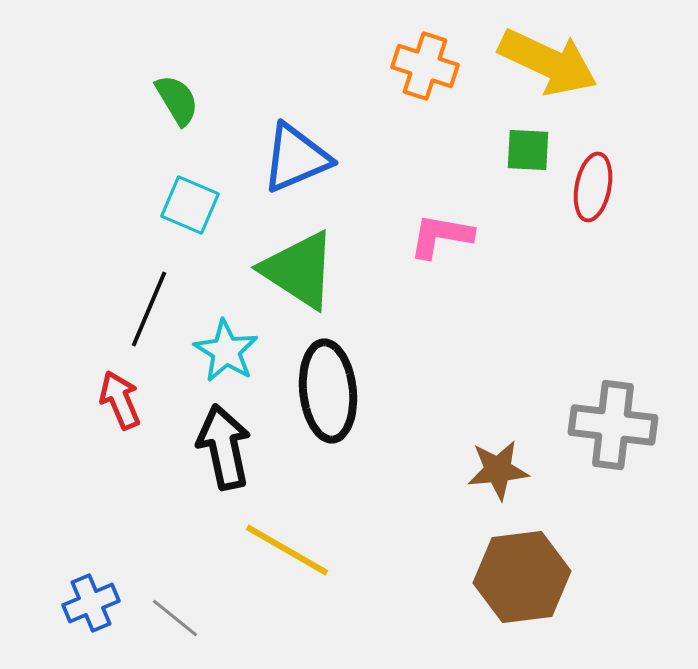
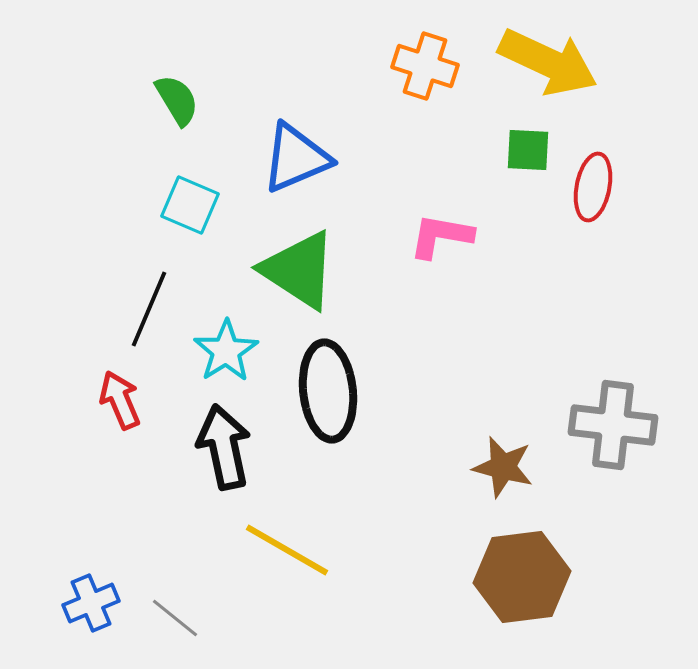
cyan star: rotated 8 degrees clockwise
brown star: moved 5 px right, 3 px up; rotated 20 degrees clockwise
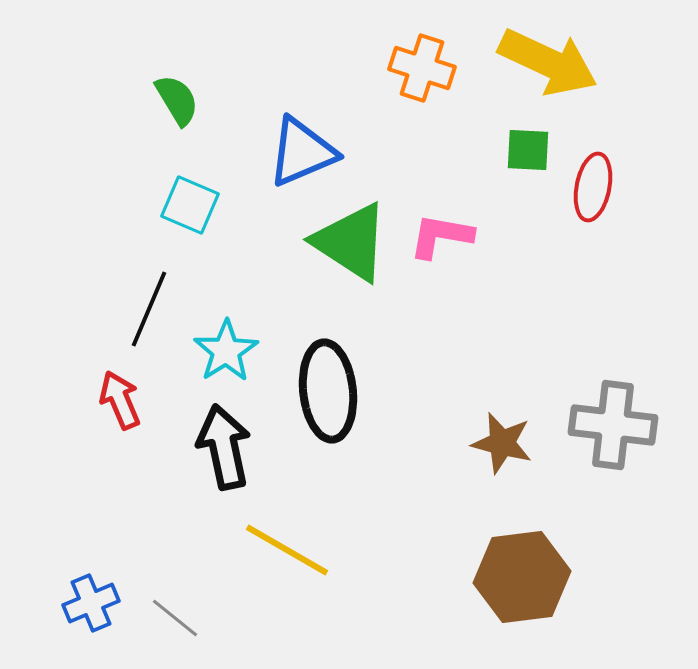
orange cross: moved 3 px left, 2 px down
blue triangle: moved 6 px right, 6 px up
green triangle: moved 52 px right, 28 px up
brown star: moved 1 px left, 24 px up
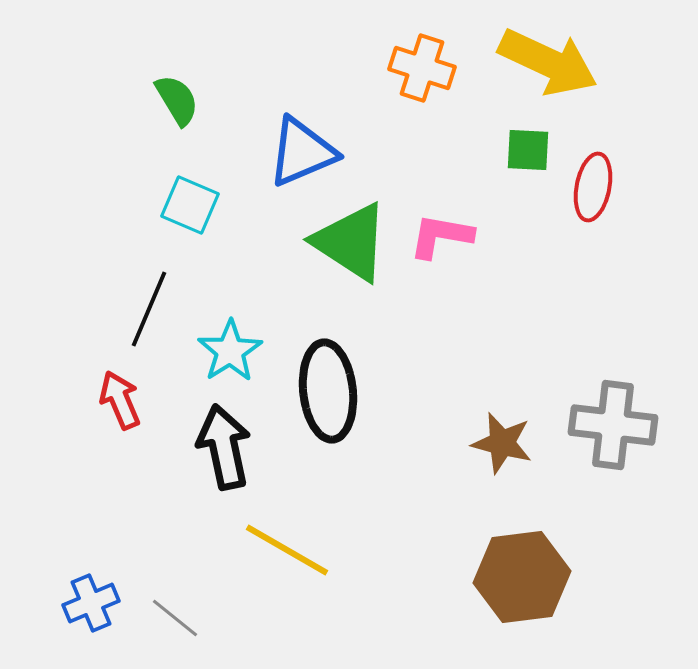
cyan star: moved 4 px right
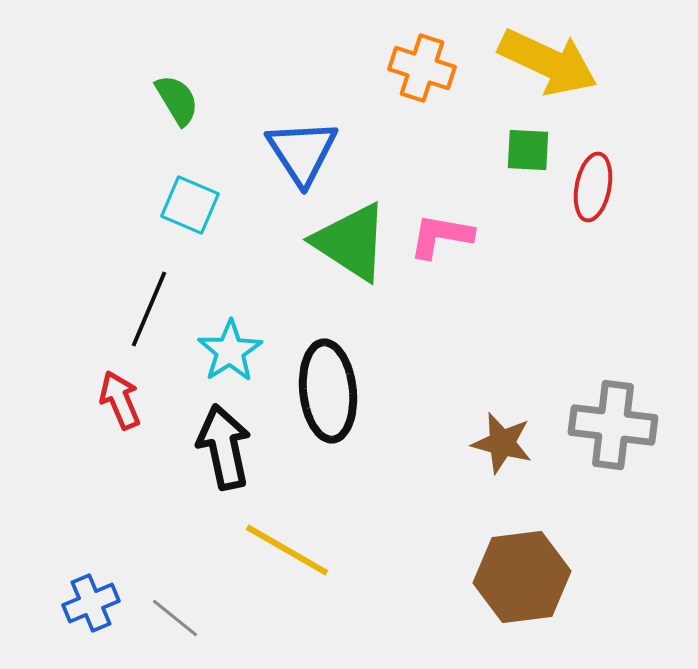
blue triangle: rotated 40 degrees counterclockwise
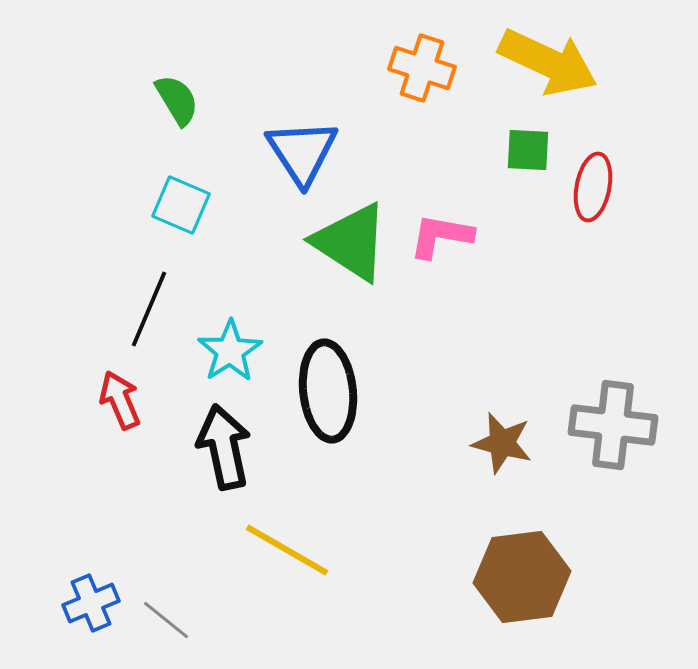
cyan square: moved 9 px left
gray line: moved 9 px left, 2 px down
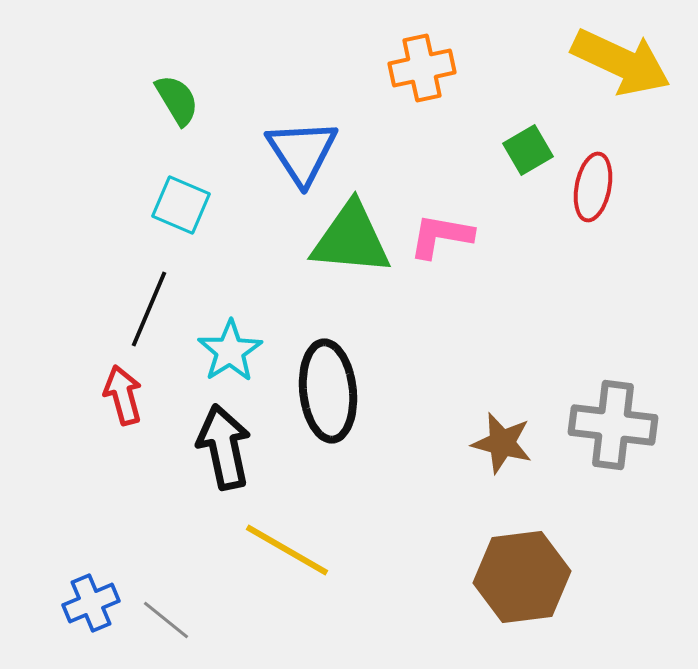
yellow arrow: moved 73 px right
orange cross: rotated 30 degrees counterclockwise
green square: rotated 33 degrees counterclockwise
green triangle: moved 3 px up; rotated 28 degrees counterclockwise
red arrow: moved 3 px right, 5 px up; rotated 8 degrees clockwise
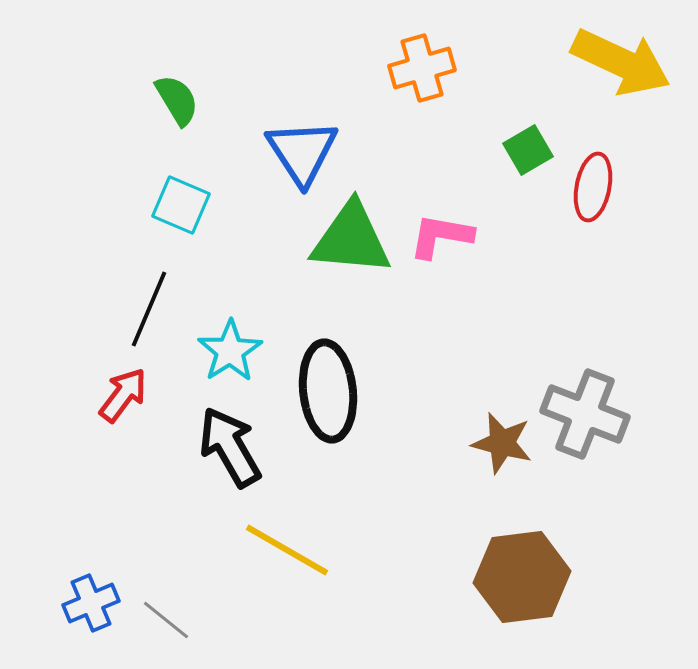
orange cross: rotated 4 degrees counterclockwise
red arrow: rotated 52 degrees clockwise
gray cross: moved 28 px left, 11 px up; rotated 14 degrees clockwise
black arrow: moved 6 px right; rotated 18 degrees counterclockwise
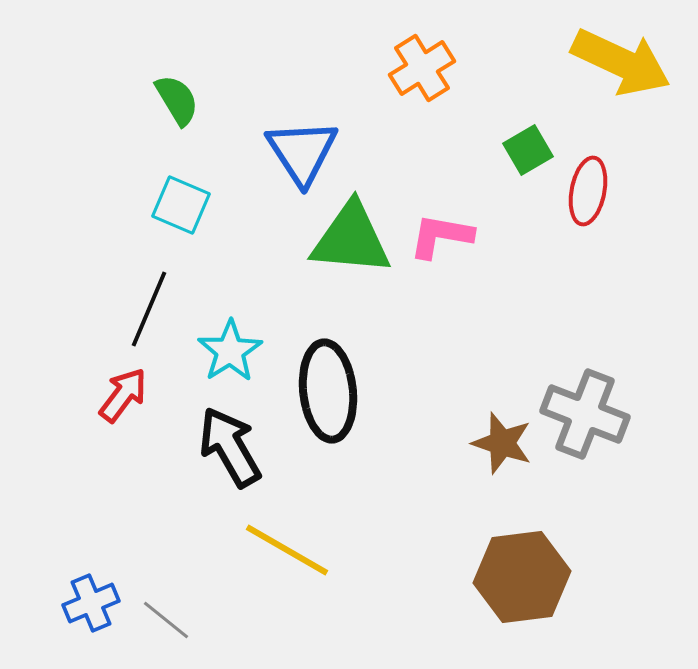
orange cross: rotated 16 degrees counterclockwise
red ellipse: moved 5 px left, 4 px down
brown star: rotated 4 degrees clockwise
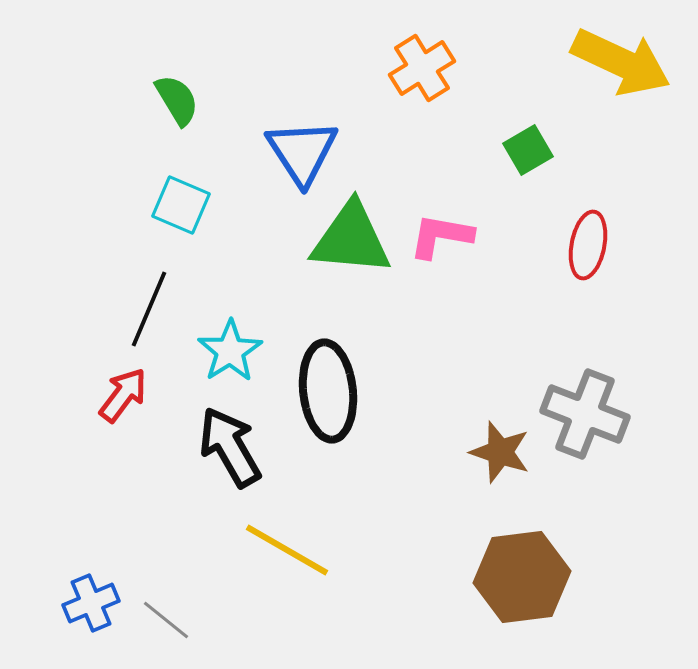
red ellipse: moved 54 px down
brown star: moved 2 px left, 9 px down
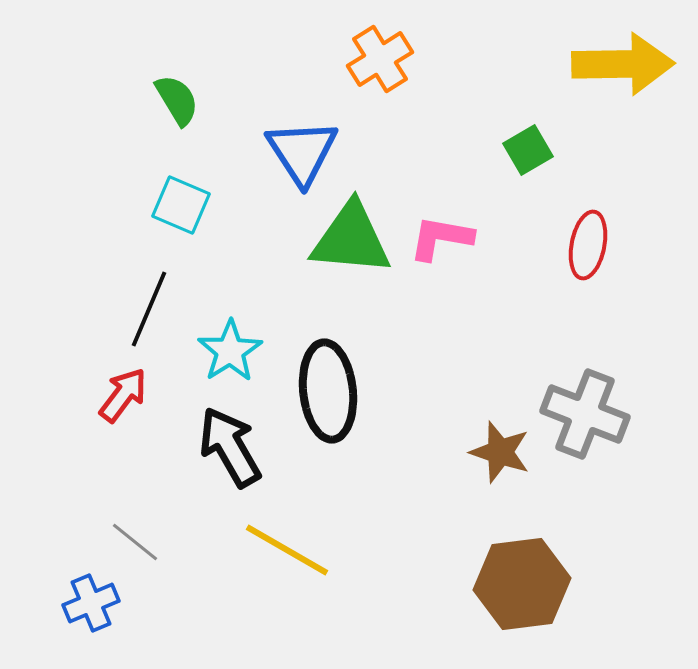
yellow arrow: moved 2 px right, 2 px down; rotated 26 degrees counterclockwise
orange cross: moved 42 px left, 9 px up
pink L-shape: moved 2 px down
brown hexagon: moved 7 px down
gray line: moved 31 px left, 78 px up
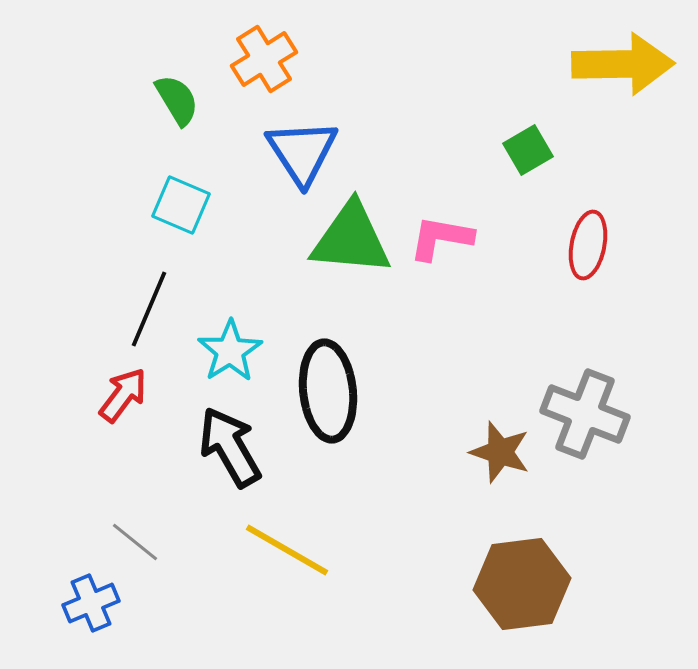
orange cross: moved 116 px left
